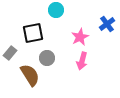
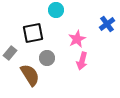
pink star: moved 3 px left, 2 px down
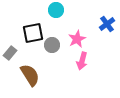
gray circle: moved 5 px right, 13 px up
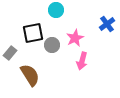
pink star: moved 2 px left, 1 px up
